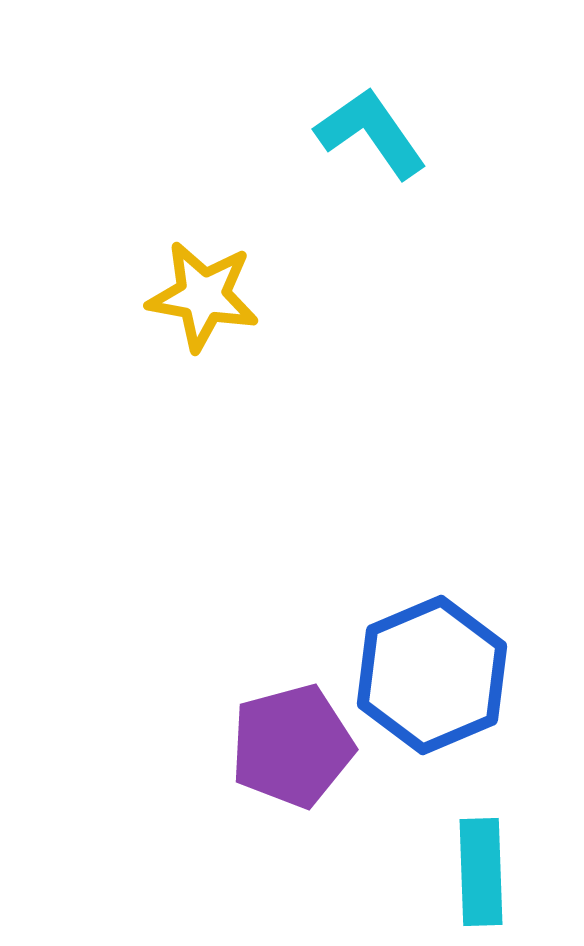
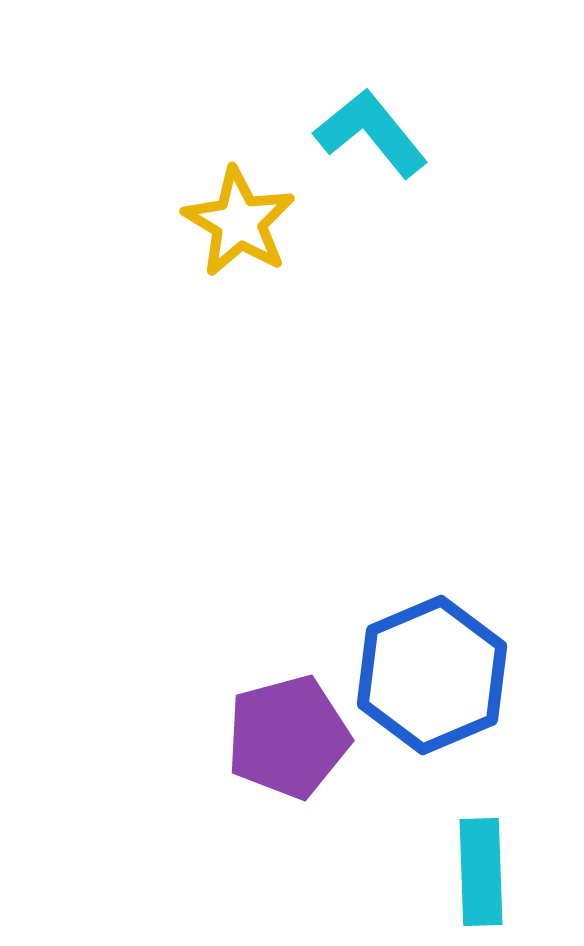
cyan L-shape: rotated 4 degrees counterclockwise
yellow star: moved 36 px right, 74 px up; rotated 21 degrees clockwise
purple pentagon: moved 4 px left, 9 px up
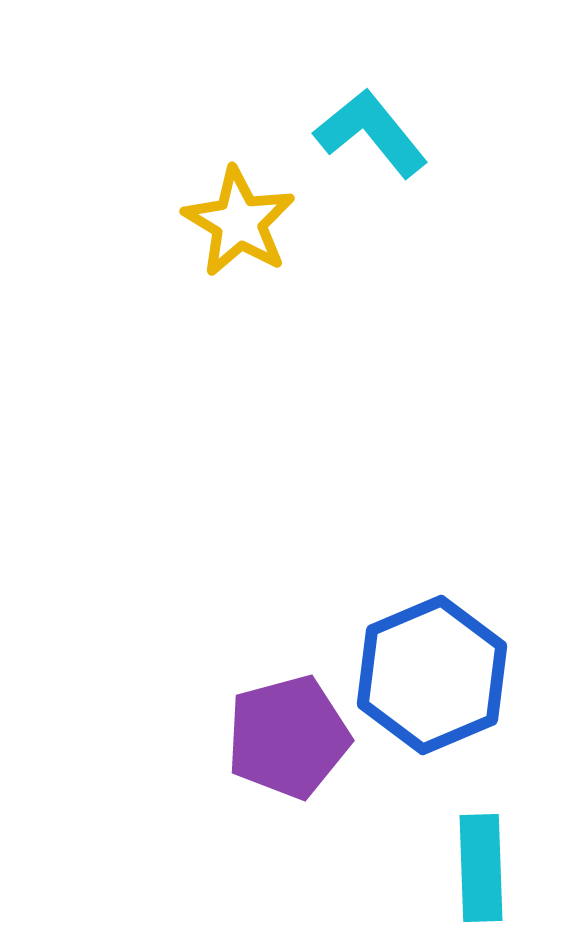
cyan rectangle: moved 4 px up
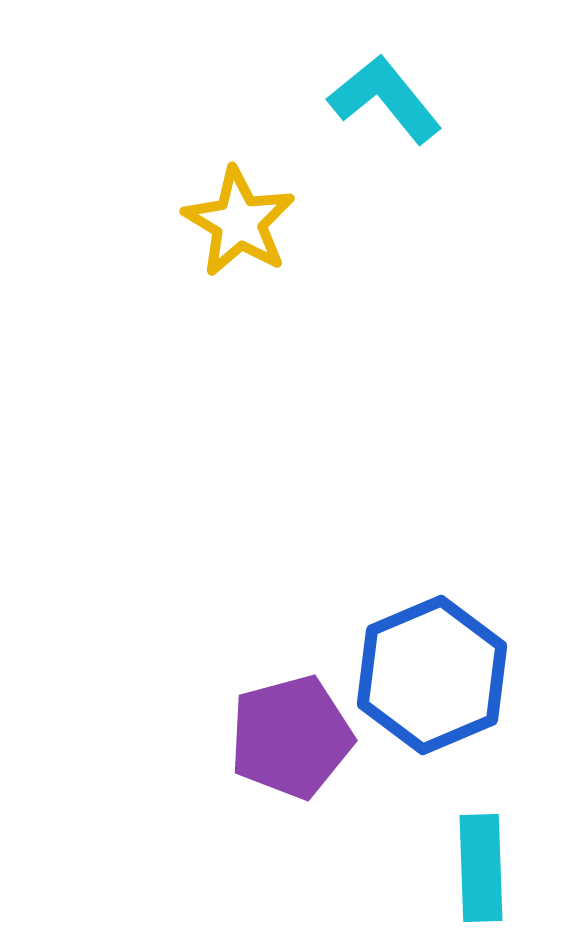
cyan L-shape: moved 14 px right, 34 px up
purple pentagon: moved 3 px right
